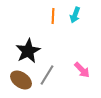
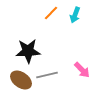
orange line: moved 2 px left, 3 px up; rotated 42 degrees clockwise
black star: rotated 25 degrees clockwise
gray line: rotated 45 degrees clockwise
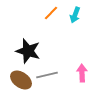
black star: rotated 20 degrees clockwise
pink arrow: moved 3 px down; rotated 138 degrees counterclockwise
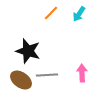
cyan arrow: moved 4 px right, 1 px up; rotated 14 degrees clockwise
gray line: rotated 10 degrees clockwise
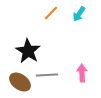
black star: rotated 15 degrees clockwise
brown ellipse: moved 1 px left, 2 px down
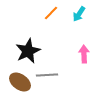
black star: rotated 15 degrees clockwise
pink arrow: moved 2 px right, 19 px up
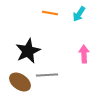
orange line: moved 1 px left; rotated 56 degrees clockwise
